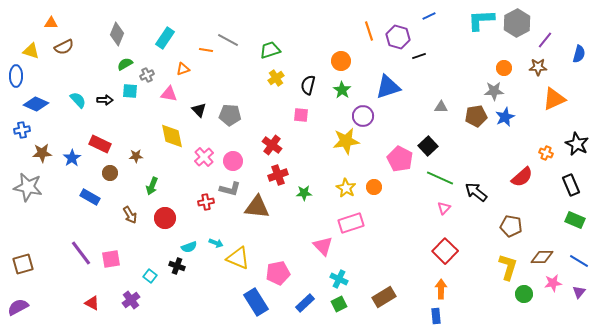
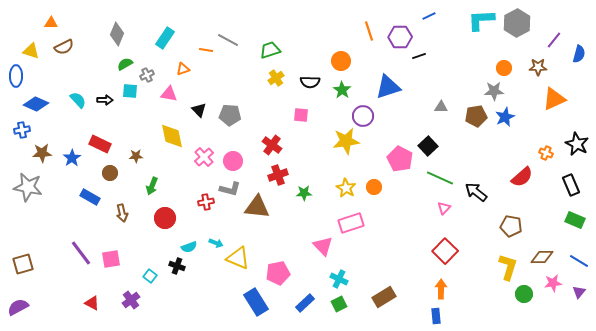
purple hexagon at (398, 37): moved 2 px right; rotated 15 degrees counterclockwise
purple line at (545, 40): moved 9 px right
black semicircle at (308, 85): moved 2 px right, 3 px up; rotated 102 degrees counterclockwise
brown arrow at (130, 215): moved 8 px left, 2 px up; rotated 18 degrees clockwise
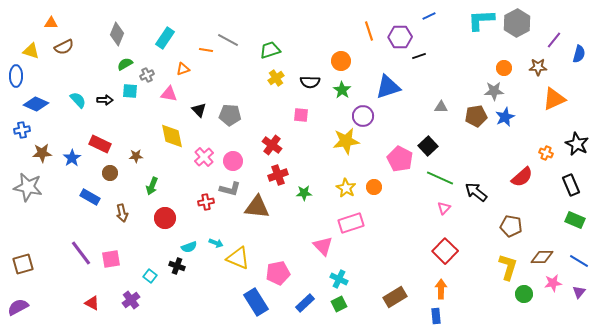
brown rectangle at (384, 297): moved 11 px right
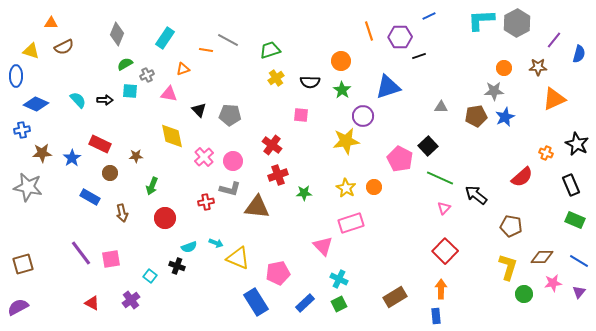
black arrow at (476, 192): moved 3 px down
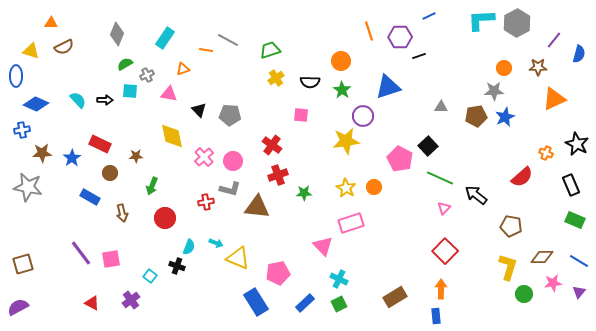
cyan semicircle at (189, 247): rotated 49 degrees counterclockwise
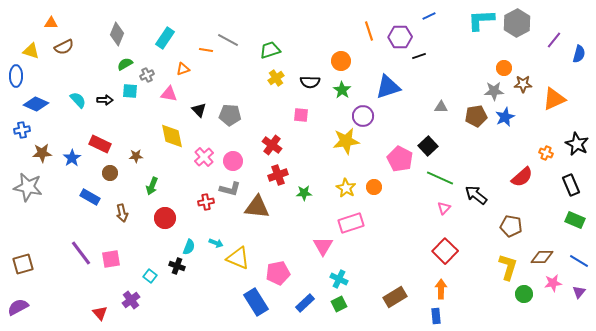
brown star at (538, 67): moved 15 px left, 17 px down
pink triangle at (323, 246): rotated 15 degrees clockwise
red triangle at (92, 303): moved 8 px right, 10 px down; rotated 21 degrees clockwise
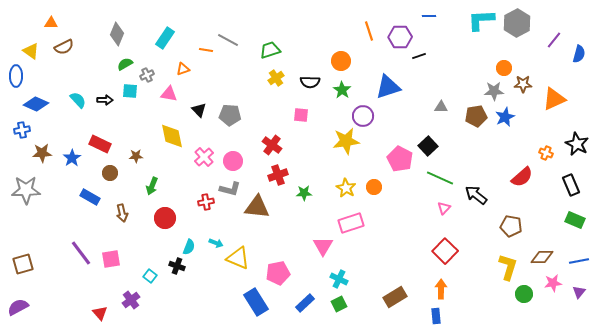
blue line at (429, 16): rotated 24 degrees clockwise
yellow triangle at (31, 51): rotated 18 degrees clockwise
gray star at (28, 187): moved 2 px left, 3 px down; rotated 12 degrees counterclockwise
blue line at (579, 261): rotated 42 degrees counterclockwise
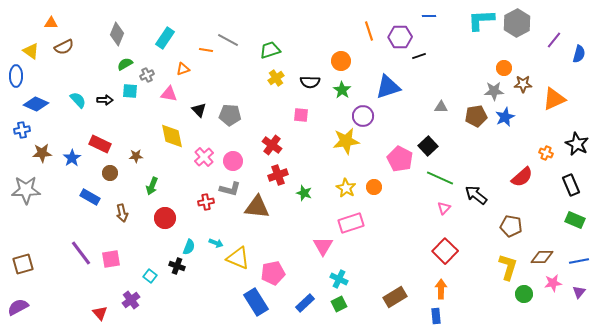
green star at (304, 193): rotated 21 degrees clockwise
pink pentagon at (278, 273): moved 5 px left
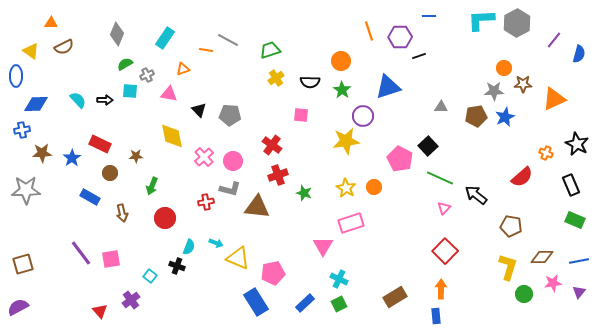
blue diamond at (36, 104): rotated 25 degrees counterclockwise
red triangle at (100, 313): moved 2 px up
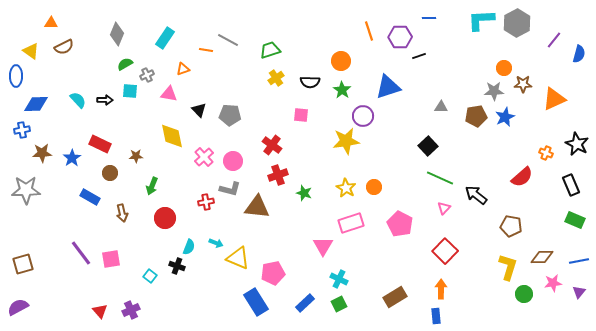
blue line at (429, 16): moved 2 px down
pink pentagon at (400, 159): moved 65 px down
purple cross at (131, 300): moved 10 px down; rotated 12 degrees clockwise
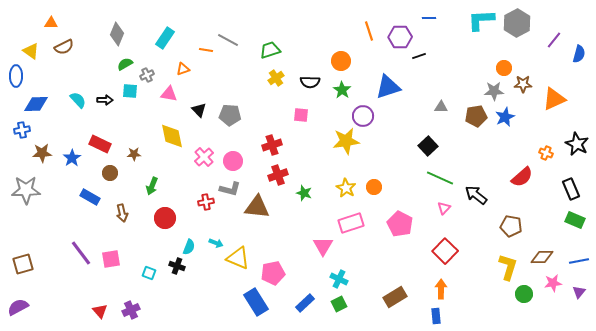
red cross at (272, 145): rotated 36 degrees clockwise
brown star at (136, 156): moved 2 px left, 2 px up
black rectangle at (571, 185): moved 4 px down
cyan square at (150, 276): moved 1 px left, 3 px up; rotated 16 degrees counterclockwise
